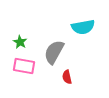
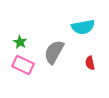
pink rectangle: moved 1 px left, 1 px up; rotated 15 degrees clockwise
red semicircle: moved 23 px right, 14 px up
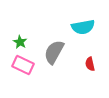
red semicircle: moved 1 px down
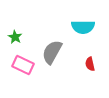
cyan semicircle: rotated 10 degrees clockwise
green star: moved 5 px left, 5 px up
gray semicircle: moved 2 px left
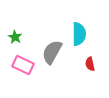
cyan semicircle: moved 4 px left, 7 px down; rotated 90 degrees counterclockwise
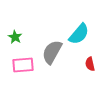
cyan semicircle: rotated 40 degrees clockwise
pink rectangle: rotated 30 degrees counterclockwise
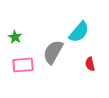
cyan semicircle: moved 2 px up
gray semicircle: moved 1 px right
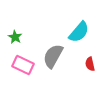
gray semicircle: moved 4 px down
pink rectangle: rotated 30 degrees clockwise
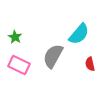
cyan semicircle: moved 2 px down
pink rectangle: moved 4 px left
